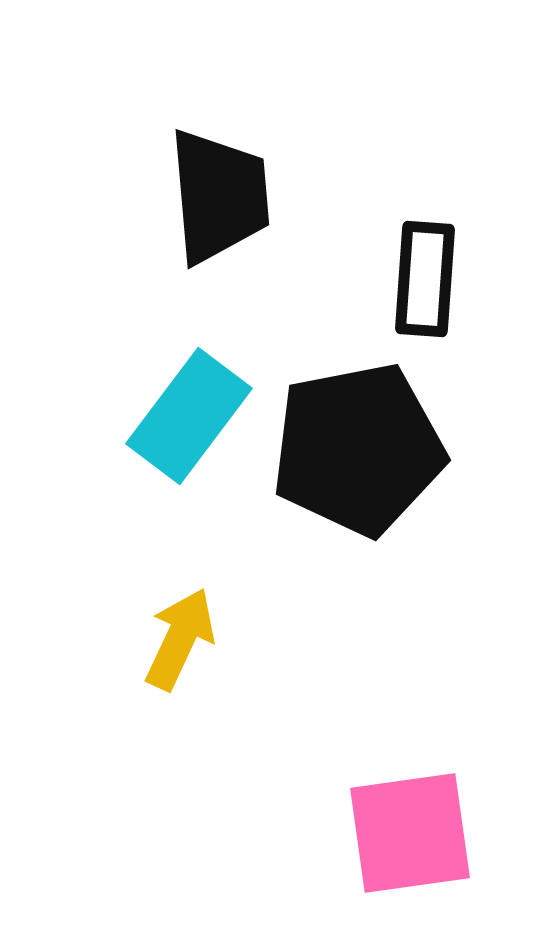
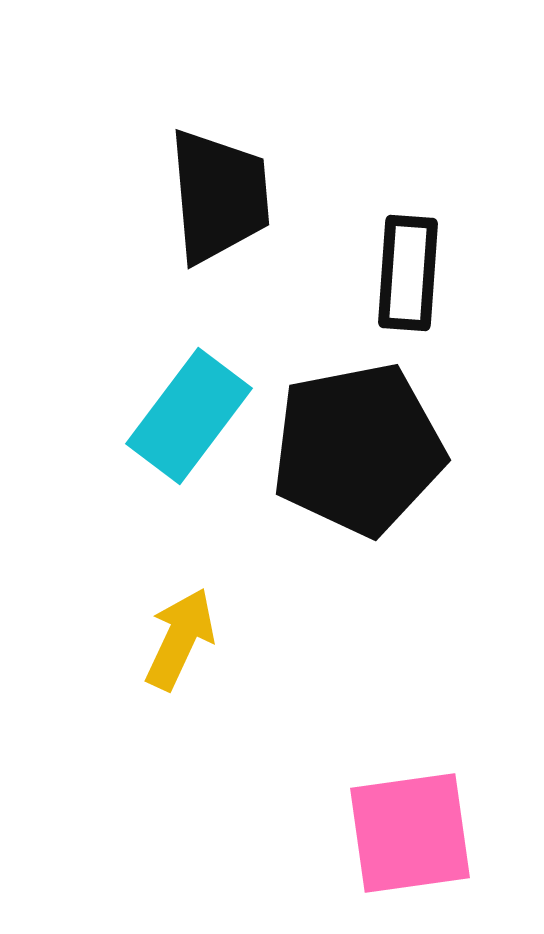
black rectangle: moved 17 px left, 6 px up
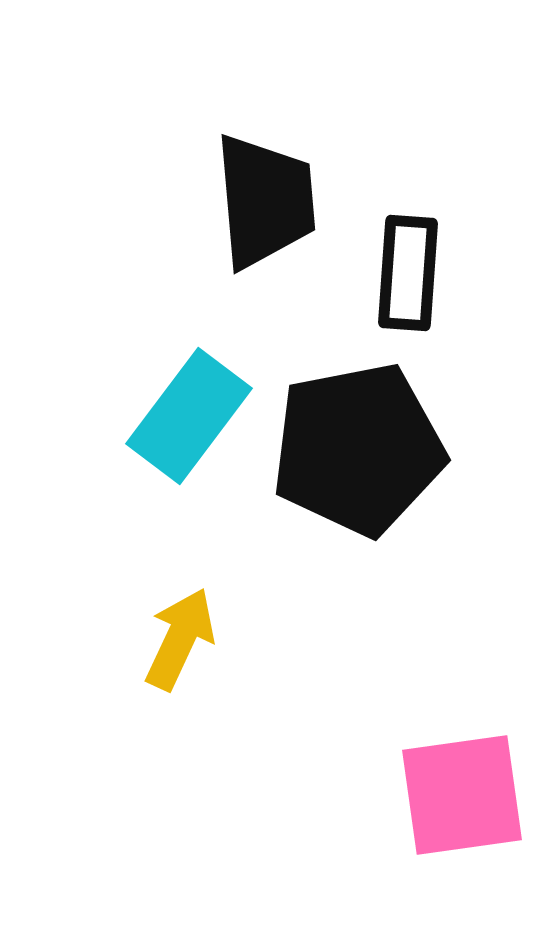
black trapezoid: moved 46 px right, 5 px down
pink square: moved 52 px right, 38 px up
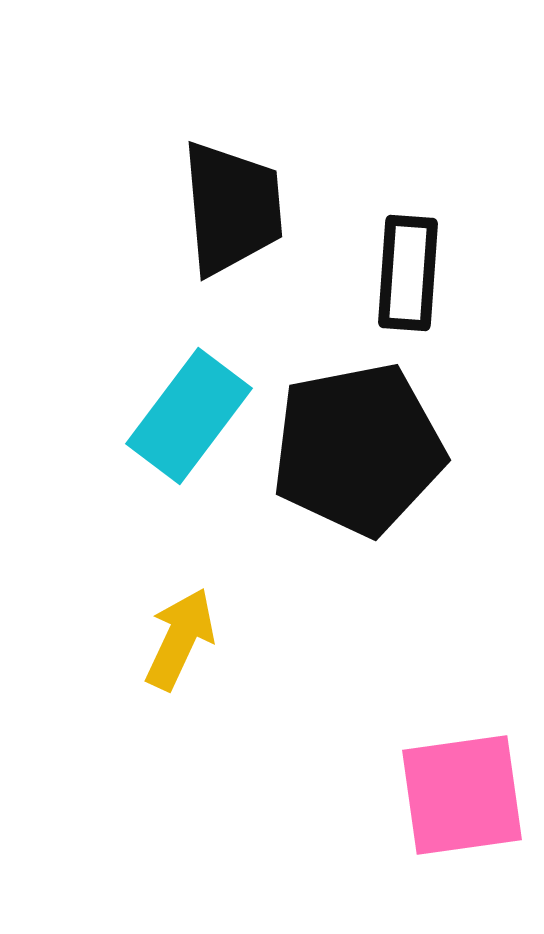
black trapezoid: moved 33 px left, 7 px down
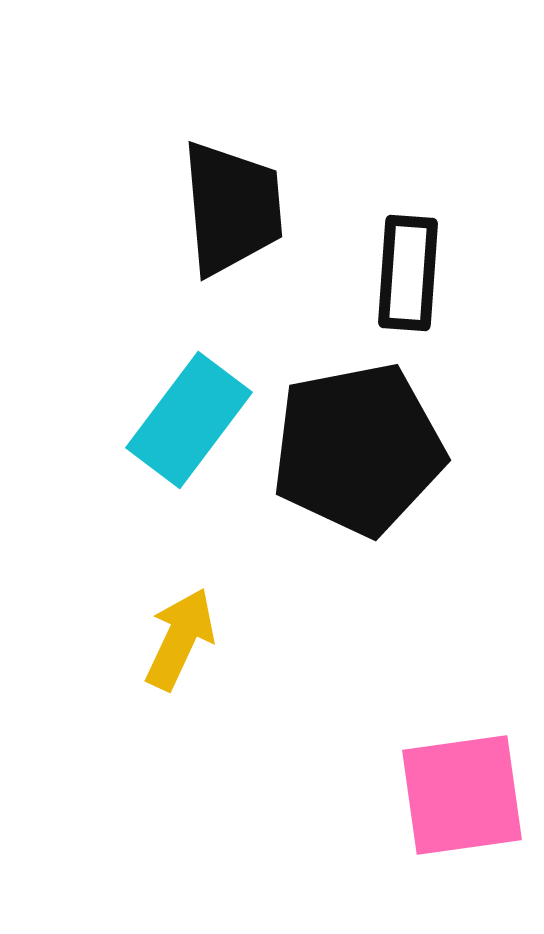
cyan rectangle: moved 4 px down
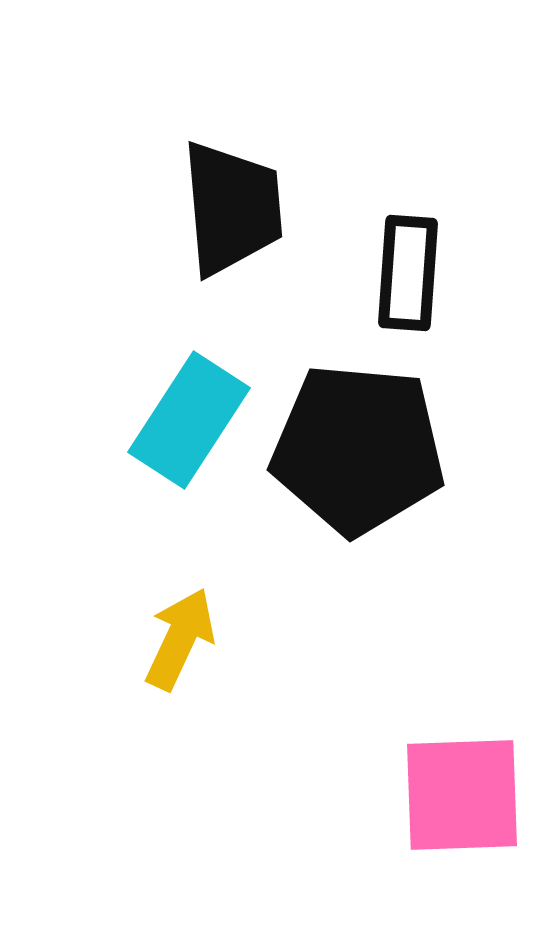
cyan rectangle: rotated 4 degrees counterclockwise
black pentagon: rotated 16 degrees clockwise
pink square: rotated 6 degrees clockwise
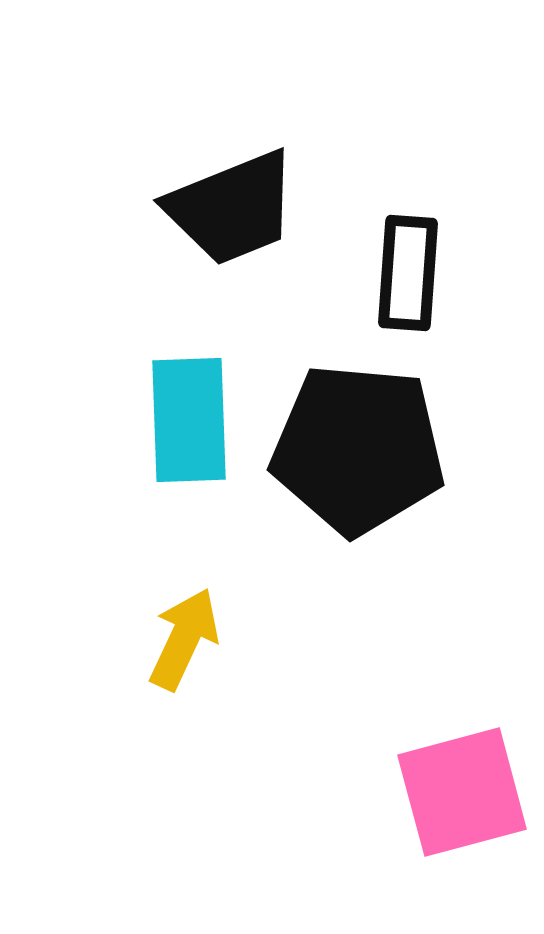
black trapezoid: rotated 73 degrees clockwise
cyan rectangle: rotated 35 degrees counterclockwise
yellow arrow: moved 4 px right
pink square: moved 3 px up; rotated 13 degrees counterclockwise
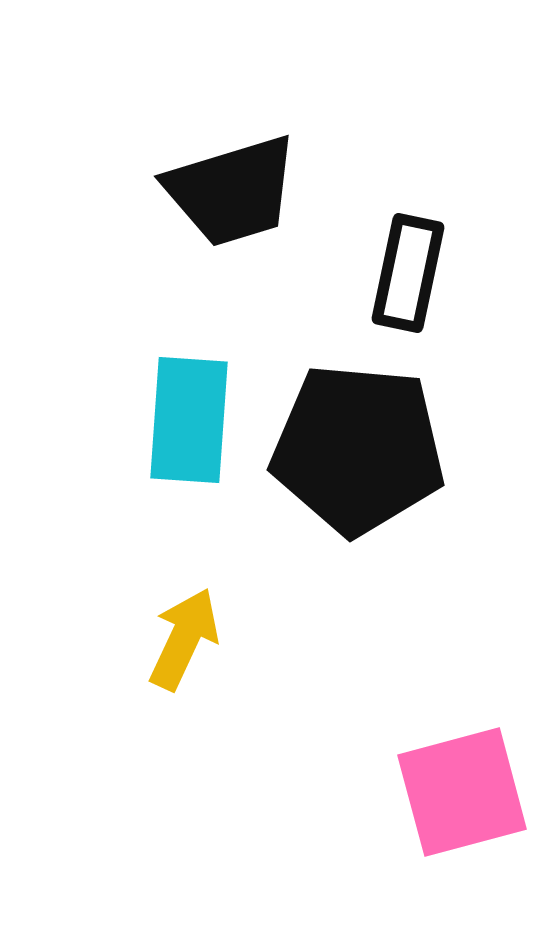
black trapezoid: moved 17 px up; rotated 5 degrees clockwise
black rectangle: rotated 8 degrees clockwise
cyan rectangle: rotated 6 degrees clockwise
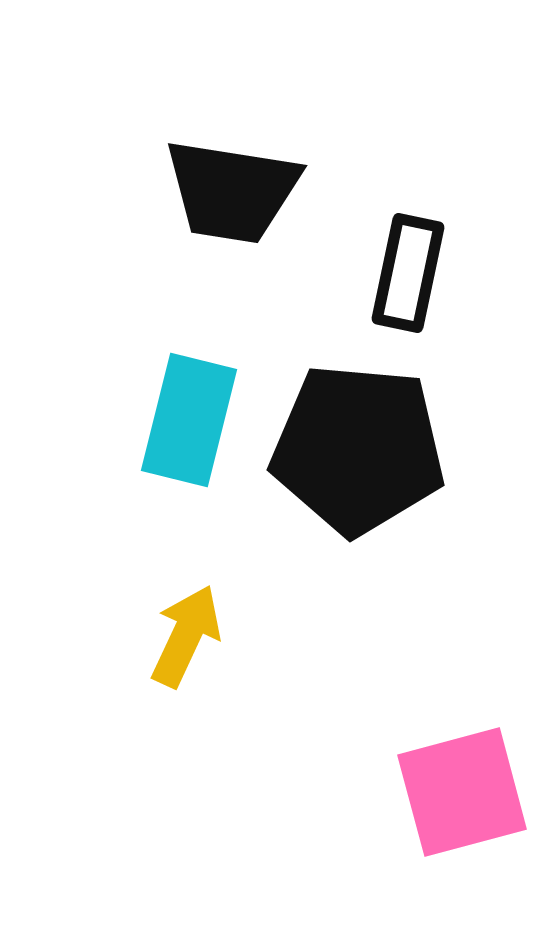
black trapezoid: rotated 26 degrees clockwise
cyan rectangle: rotated 10 degrees clockwise
yellow arrow: moved 2 px right, 3 px up
